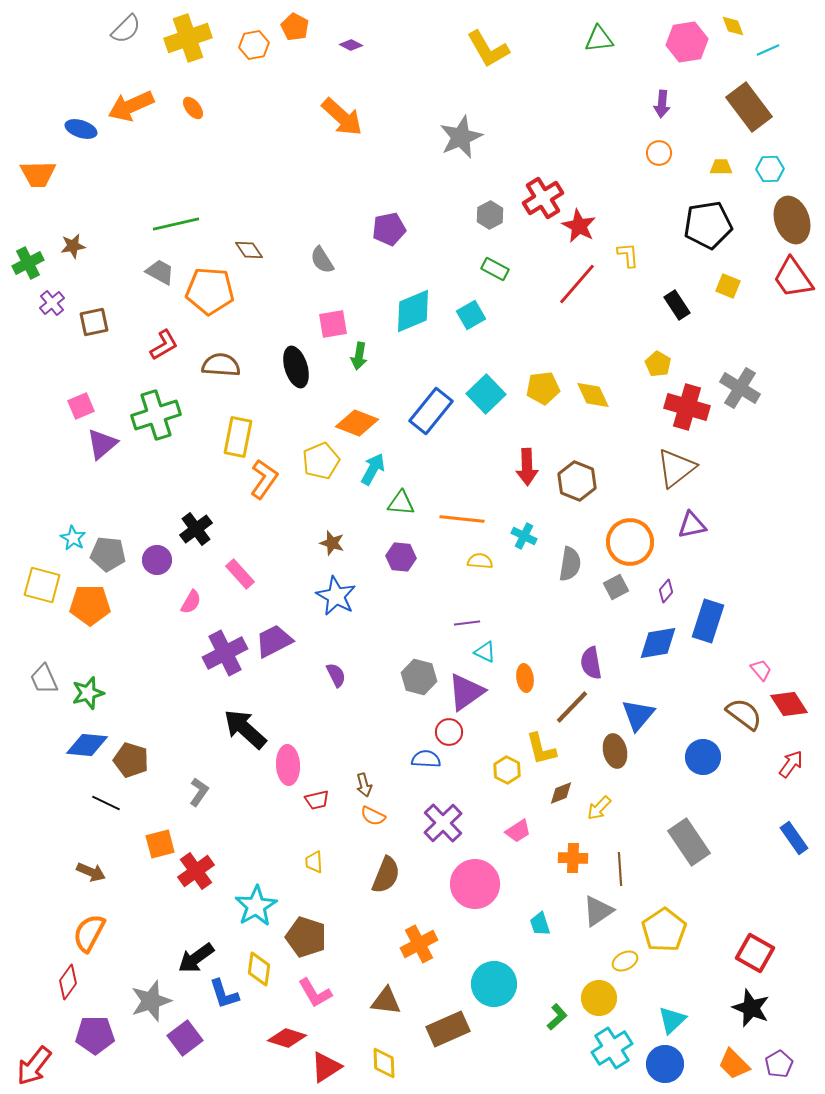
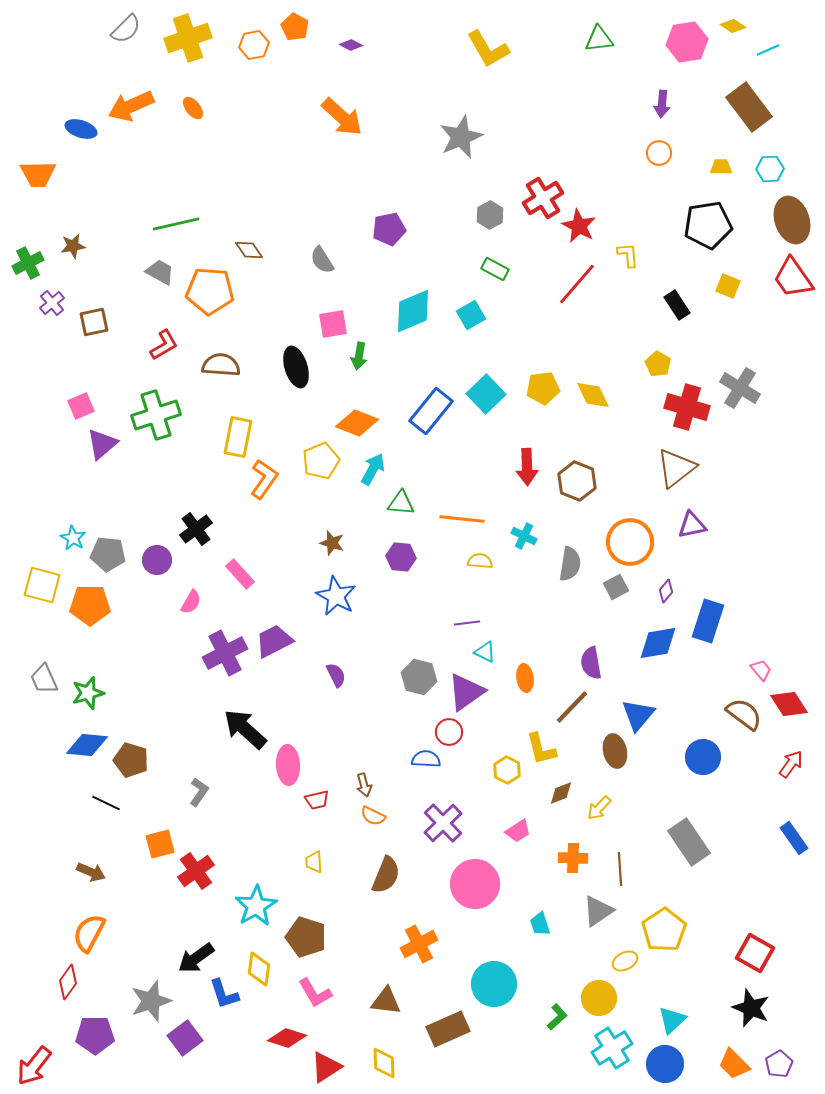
yellow diamond at (733, 26): rotated 35 degrees counterclockwise
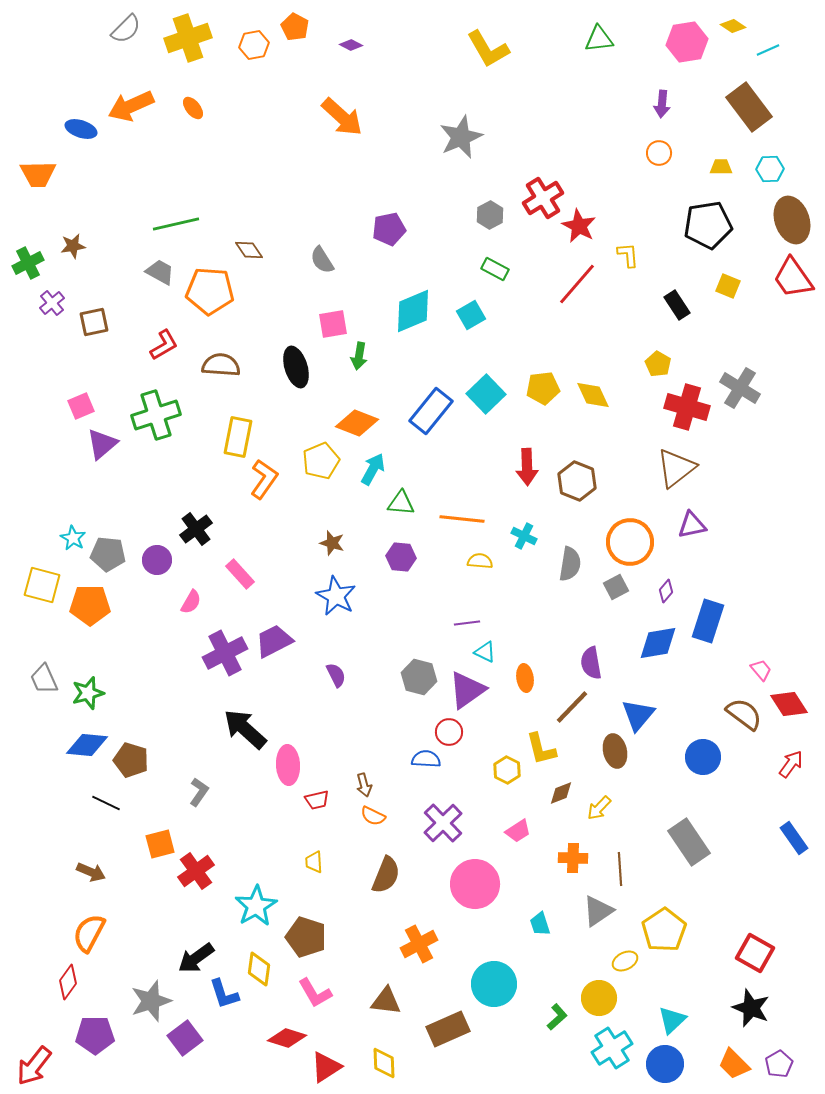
purple triangle at (466, 692): moved 1 px right, 2 px up
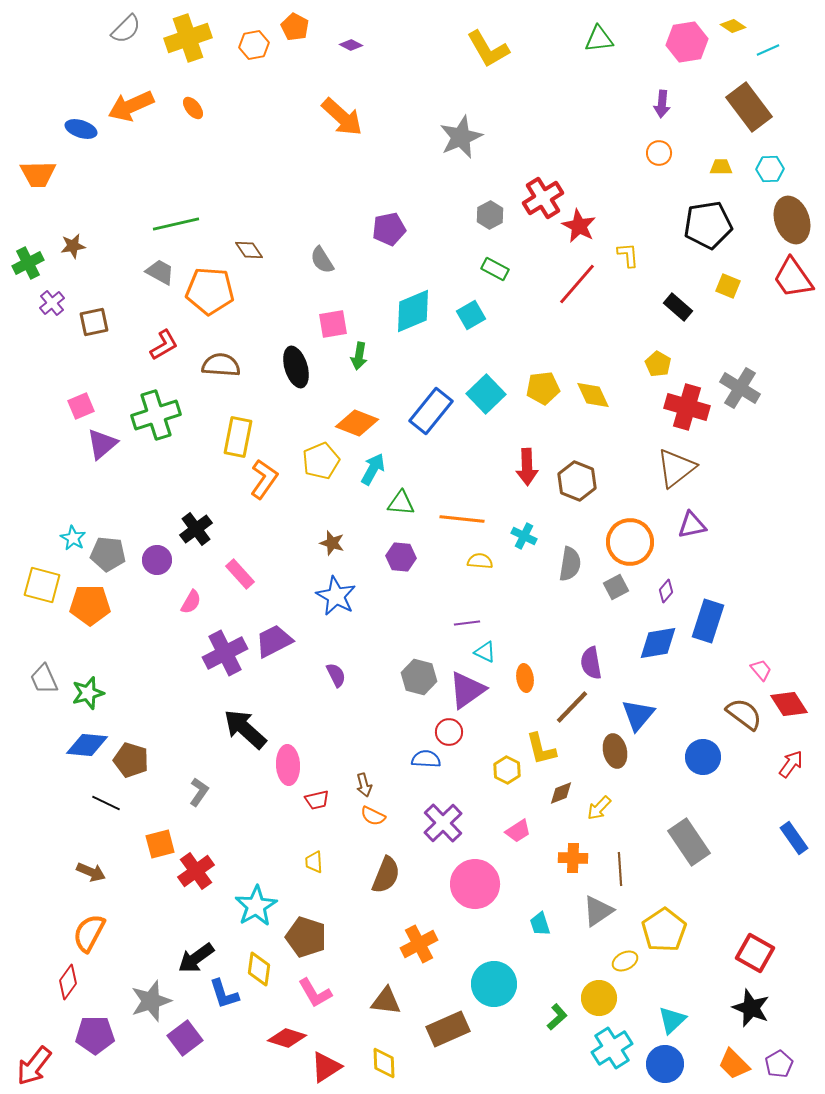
black rectangle at (677, 305): moved 1 px right, 2 px down; rotated 16 degrees counterclockwise
